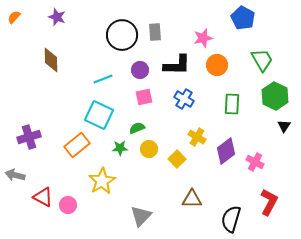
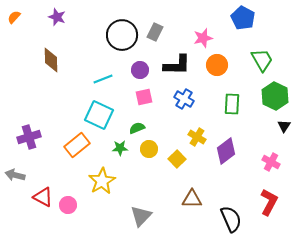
gray rectangle: rotated 30 degrees clockwise
pink cross: moved 16 px right
black semicircle: rotated 140 degrees clockwise
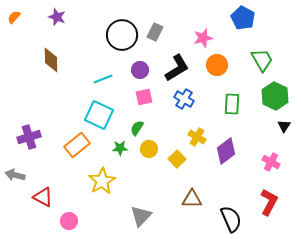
black L-shape: moved 3 px down; rotated 32 degrees counterclockwise
green semicircle: rotated 35 degrees counterclockwise
pink circle: moved 1 px right, 16 px down
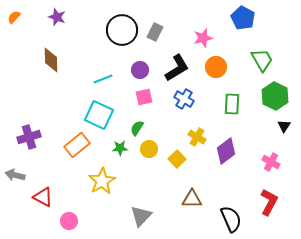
black circle: moved 5 px up
orange circle: moved 1 px left, 2 px down
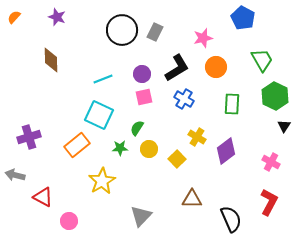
purple circle: moved 2 px right, 4 px down
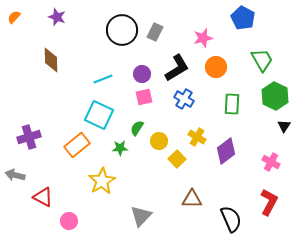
yellow circle: moved 10 px right, 8 px up
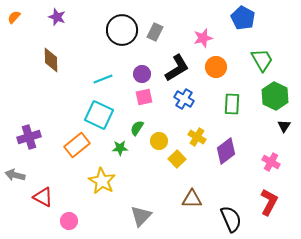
yellow star: rotated 12 degrees counterclockwise
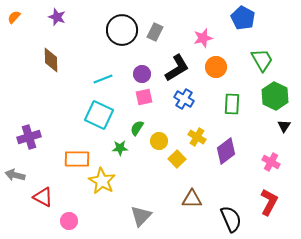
orange rectangle: moved 14 px down; rotated 40 degrees clockwise
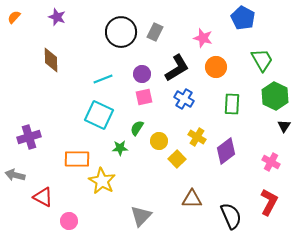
black circle: moved 1 px left, 2 px down
pink star: rotated 30 degrees clockwise
black semicircle: moved 3 px up
